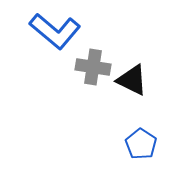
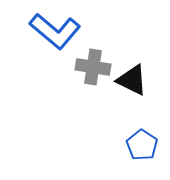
blue pentagon: moved 1 px right, 1 px down
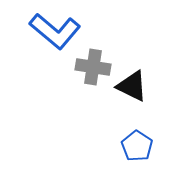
black triangle: moved 6 px down
blue pentagon: moved 5 px left, 1 px down
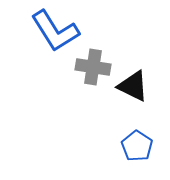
blue L-shape: rotated 18 degrees clockwise
black triangle: moved 1 px right
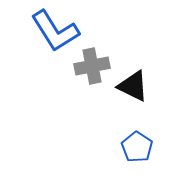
gray cross: moved 1 px left, 1 px up; rotated 20 degrees counterclockwise
blue pentagon: moved 1 px down
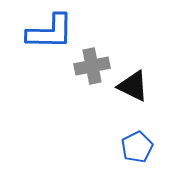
blue L-shape: moved 5 px left, 1 px down; rotated 57 degrees counterclockwise
blue pentagon: rotated 12 degrees clockwise
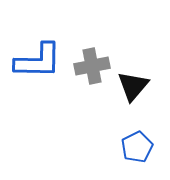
blue L-shape: moved 12 px left, 29 px down
black triangle: rotated 44 degrees clockwise
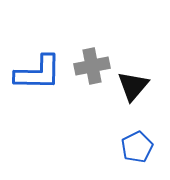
blue L-shape: moved 12 px down
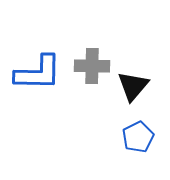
gray cross: rotated 12 degrees clockwise
blue pentagon: moved 1 px right, 10 px up
